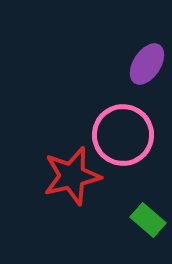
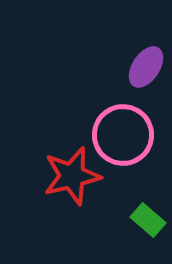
purple ellipse: moved 1 px left, 3 px down
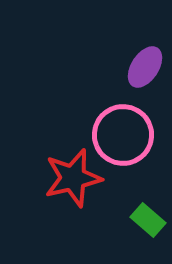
purple ellipse: moved 1 px left
red star: moved 1 px right, 2 px down
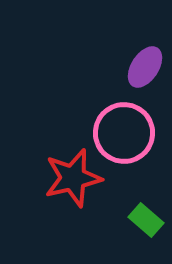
pink circle: moved 1 px right, 2 px up
green rectangle: moved 2 px left
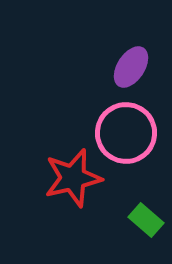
purple ellipse: moved 14 px left
pink circle: moved 2 px right
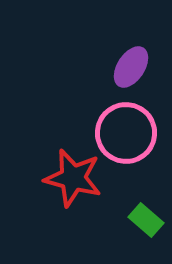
red star: rotated 28 degrees clockwise
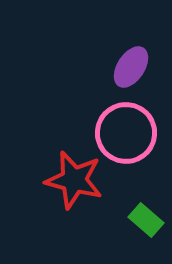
red star: moved 1 px right, 2 px down
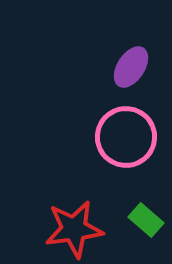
pink circle: moved 4 px down
red star: moved 49 px down; rotated 22 degrees counterclockwise
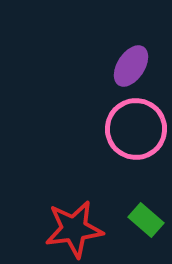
purple ellipse: moved 1 px up
pink circle: moved 10 px right, 8 px up
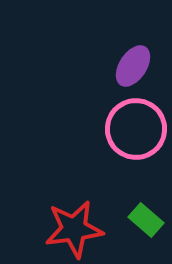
purple ellipse: moved 2 px right
